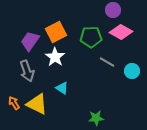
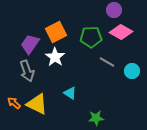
purple circle: moved 1 px right
purple trapezoid: moved 3 px down
cyan triangle: moved 8 px right, 5 px down
orange arrow: rotated 16 degrees counterclockwise
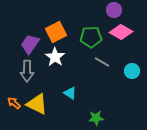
gray line: moved 5 px left
gray arrow: rotated 20 degrees clockwise
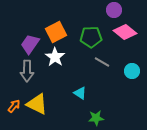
pink diamond: moved 4 px right; rotated 10 degrees clockwise
cyan triangle: moved 10 px right
orange arrow: moved 3 px down; rotated 88 degrees clockwise
